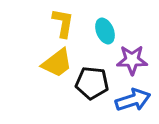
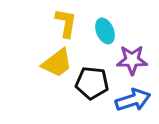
yellow L-shape: moved 3 px right
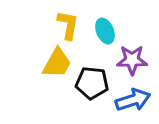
yellow L-shape: moved 2 px right, 2 px down
yellow trapezoid: rotated 24 degrees counterclockwise
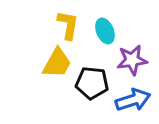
purple star: rotated 8 degrees counterclockwise
